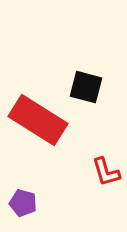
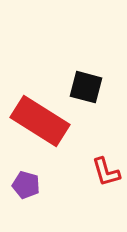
red rectangle: moved 2 px right, 1 px down
purple pentagon: moved 3 px right, 18 px up
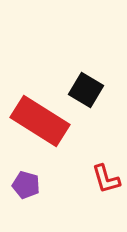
black square: moved 3 px down; rotated 16 degrees clockwise
red L-shape: moved 7 px down
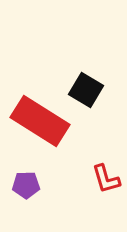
purple pentagon: rotated 16 degrees counterclockwise
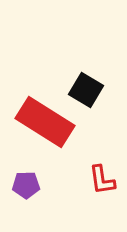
red rectangle: moved 5 px right, 1 px down
red L-shape: moved 4 px left, 1 px down; rotated 8 degrees clockwise
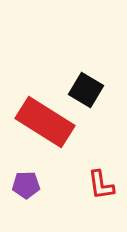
red L-shape: moved 1 px left, 5 px down
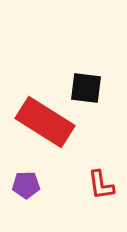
black square: moved 2 px up; rotated 24 degrees counterclockwise
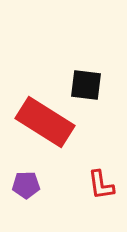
black square: moved 3 px up
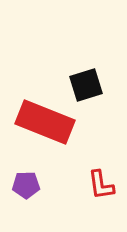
black square: rotated 24 degrees counterclockwise
red rectangle: rotated 10 degrees counterclockwise
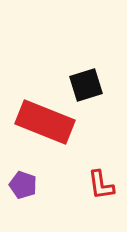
purple pentagon: moved 3 px left; rotated 20 degrees clockwise
